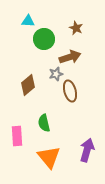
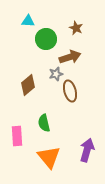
green circle: moved 2 px right
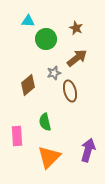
brown arrow: moved 7 px right, 1 px down; rotated 20 degrees counterclockwise
gray star: moved 2 px left, 1 px up
green semicircle: moved 1 px right, 1 px up
purple arrow: moved 1 px right
orange triangle: rotated 25 degrees clockwise
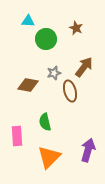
brown arrow: moved 7 px right, 9 px down; rotated 15 degrees counterclockwise
brown diamond: rotated 50 degrees clockwise
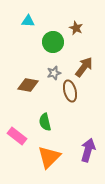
green circle: moved 7 px right, 3 px down
pink rectangle: rotated 48 degrees counterclockwise
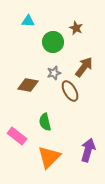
brown ellipse: rotated 15 degrees counterclockwise
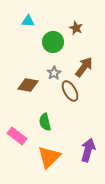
gray star: rotated 16 degrees counterclockwise
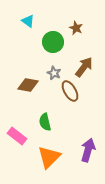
cyan triangle: rotated 32 degrees clockwise
gray star: rotated 16 degrees counterclockwise
